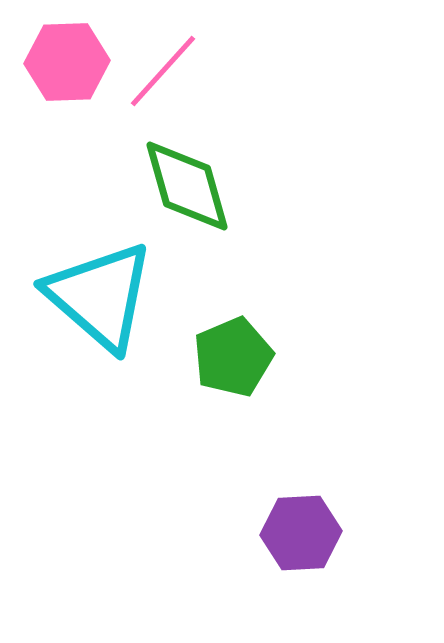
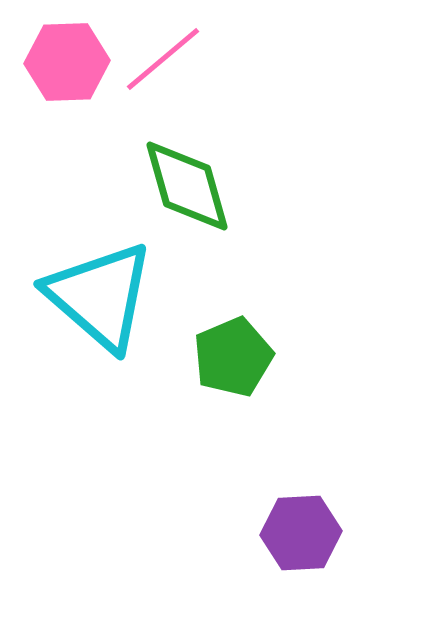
pink line: moved 12 px up; rotated 8 degrees clockwise
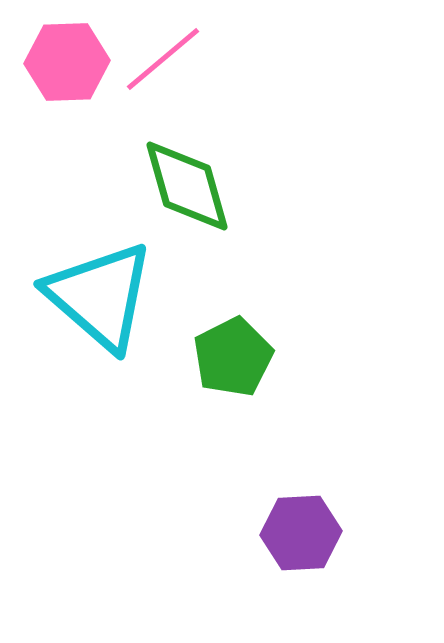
green pentagon: rotated 4 degrees counterclockwise
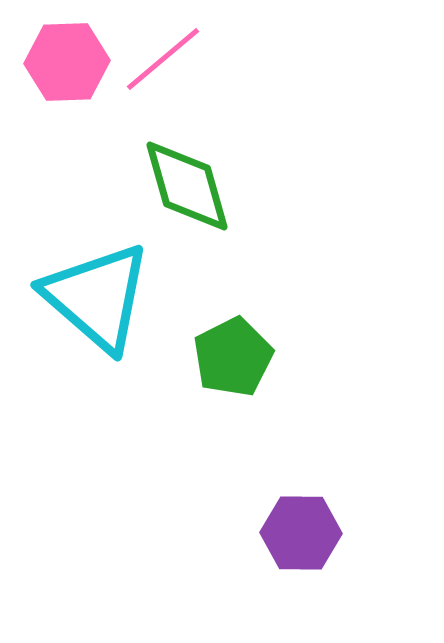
cyan triangle: moved 3 px left, 1 px down
purple hexagon: rotated 4 degrees clockwise
